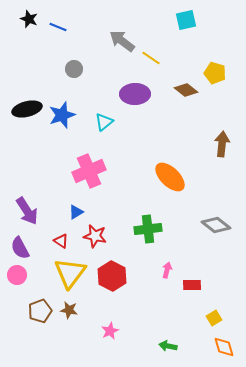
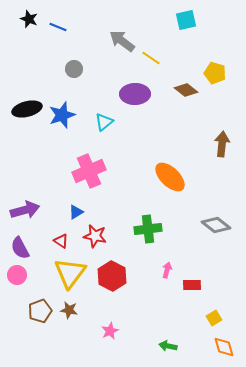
purple arrow: moved 2 px left, 1 px up; rotated 72 degrees counterclockwise
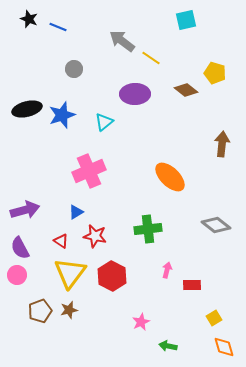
brown star: rotated 24 degrees counterclockwise
pink star: moved 31 px right, 9 px up
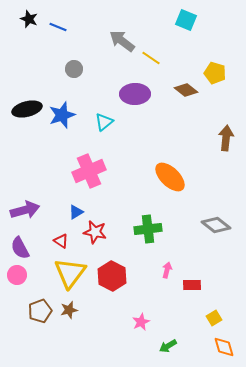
cyan square: rotated 35 degrees clockwise
brown arrow: moved 4 px right, 6 px up
red star: moved 4 px up
green arrow: rotated 42 degrees counterclockwise
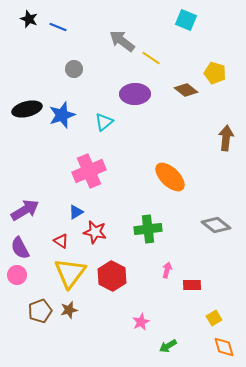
purple arrow: rotated 16 degrees counterclockwise
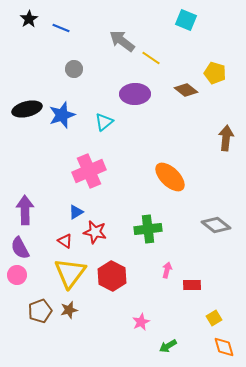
black star: rotated 18 degrees clockwise
blue line: moved 3 px right, 1 px down
purple arrow: rotated 60 degrees counterclockwise
red triangle: moved 4 px right
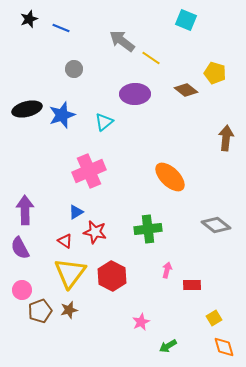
black star: rotated 12 degrees clockwise
pink circle: moved 5 px right, 15 px down
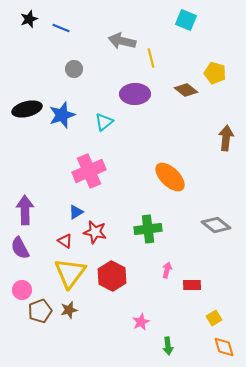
gray arrow: rotated 24 degrees counterclockwise
yellow line: rotated 42 degrees clockwise
green arrow: rotated 66 degrees counterclockwise
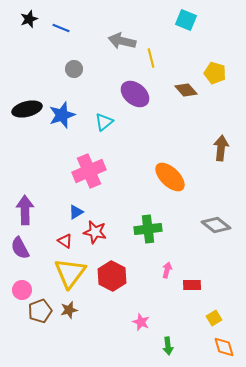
brown diamond: rotated 10 degrees clockwise
purple ellipse: rotated 40 degrees clockwise
brown arrow: moved 5 px left, 10 px down
pink star: rotated 24 degrees counterclockwise
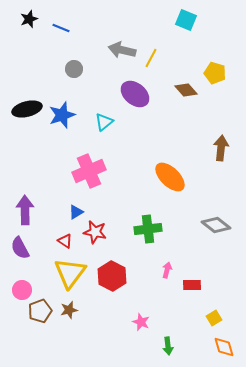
gray arrow: moved 9 px down
yellow line: rotated 42 degrees clockwise
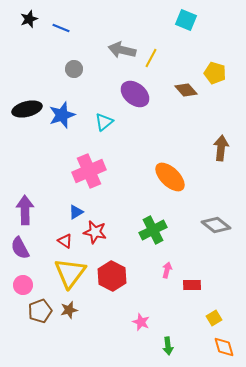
green cross: moved 5 px right, 1 px down; rotated 20 degrees counterclockwise
pink circle: moved 1 px right, 5 px up
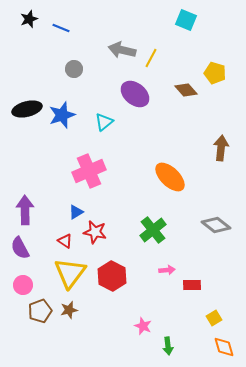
green cross: rotated 12 degrees counterclockwise
pink arrow: rotated 70 degrees clockwise
pink star: moved 2 px right, 4 px down
